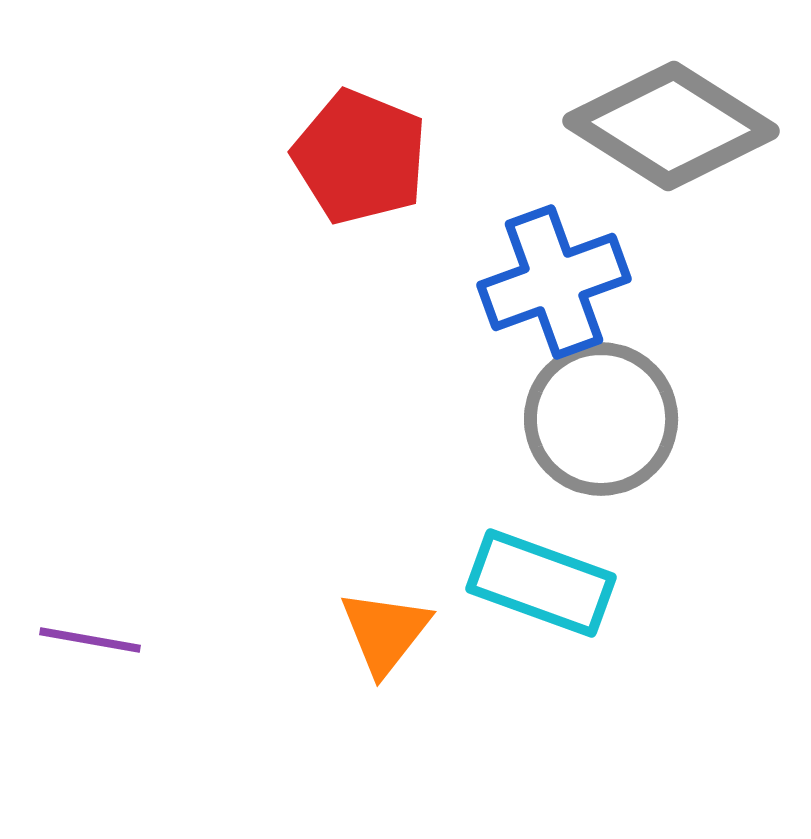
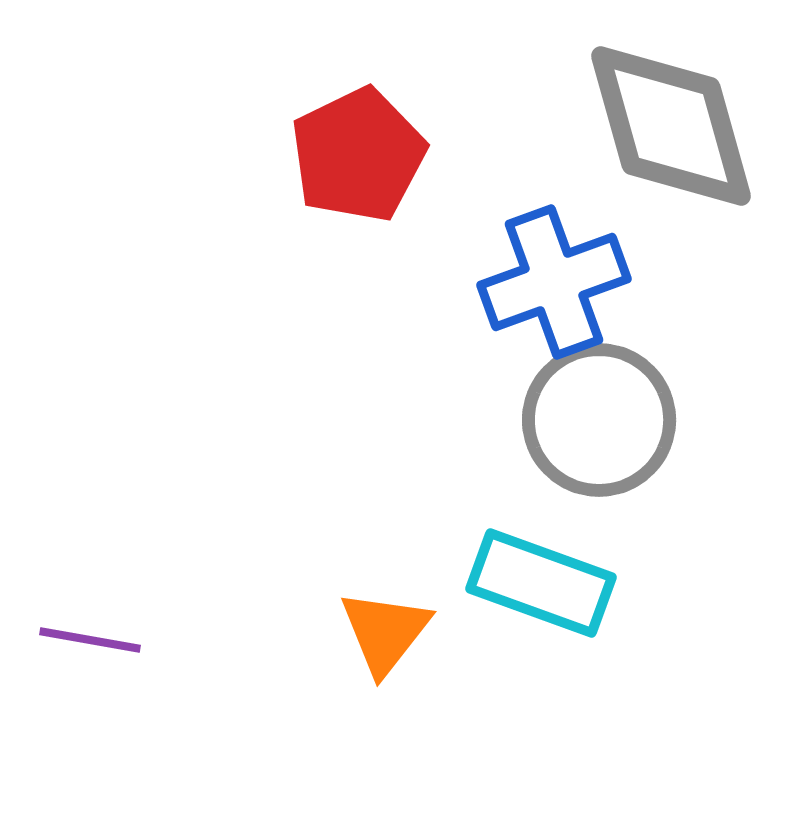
gray diamond: rotated 42 degrees clockwise
red pentagon: moved 2 px left, 2 px up; rotated 24 degrees clockwise
gray circle: moved 2 px left, 1 px down
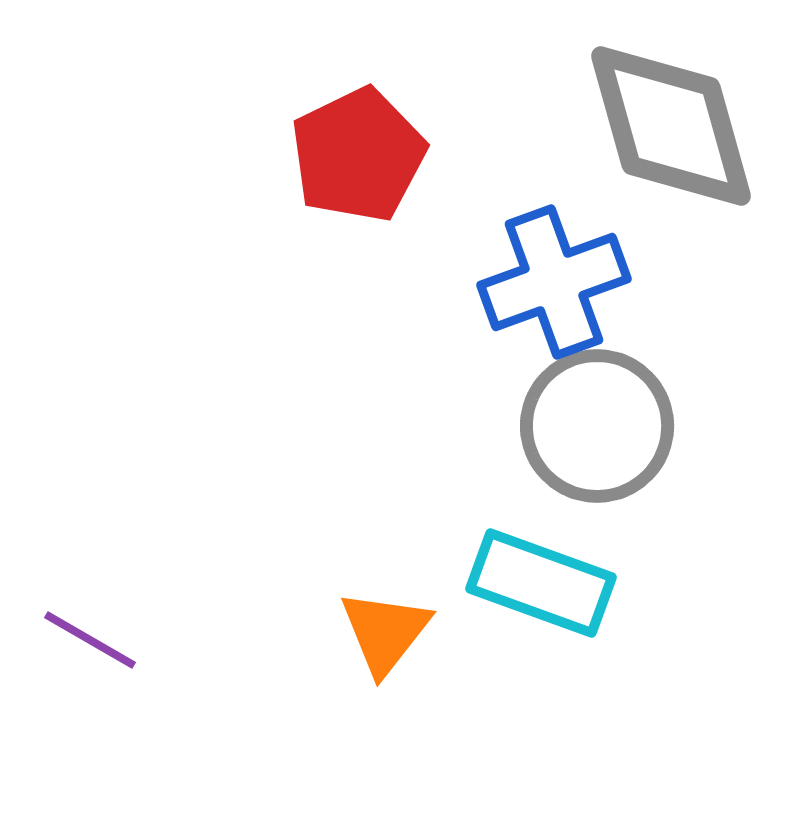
gray circle: moved 2 px left, 6 px down
purple line: rotated 20 degrees clockwise
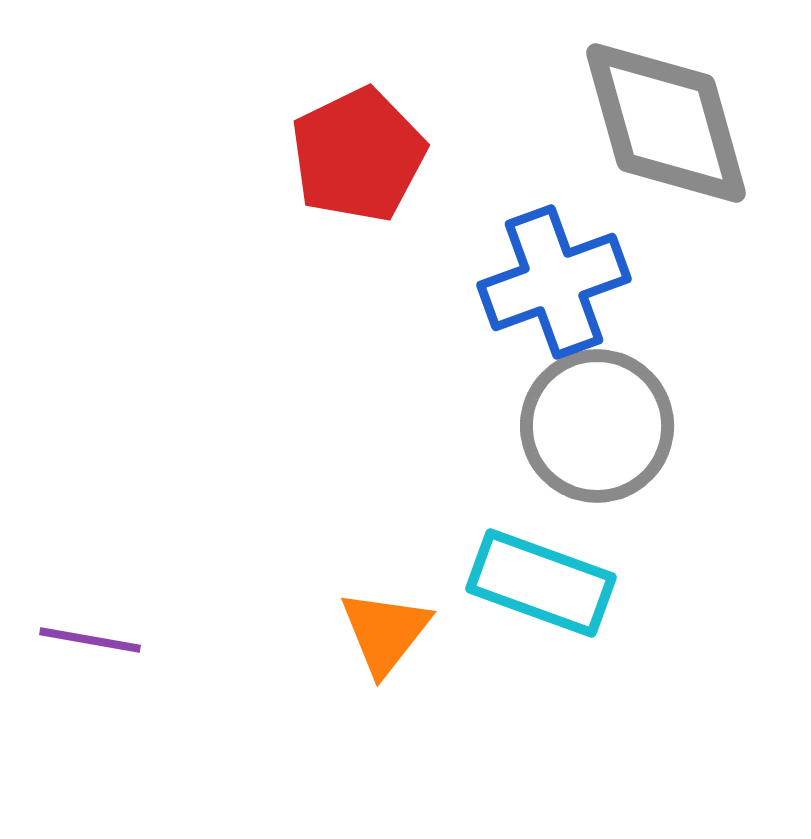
gray diamond: moved 5 px left, 3 px up
purple line: rotated 20 degrees counterclockwise
